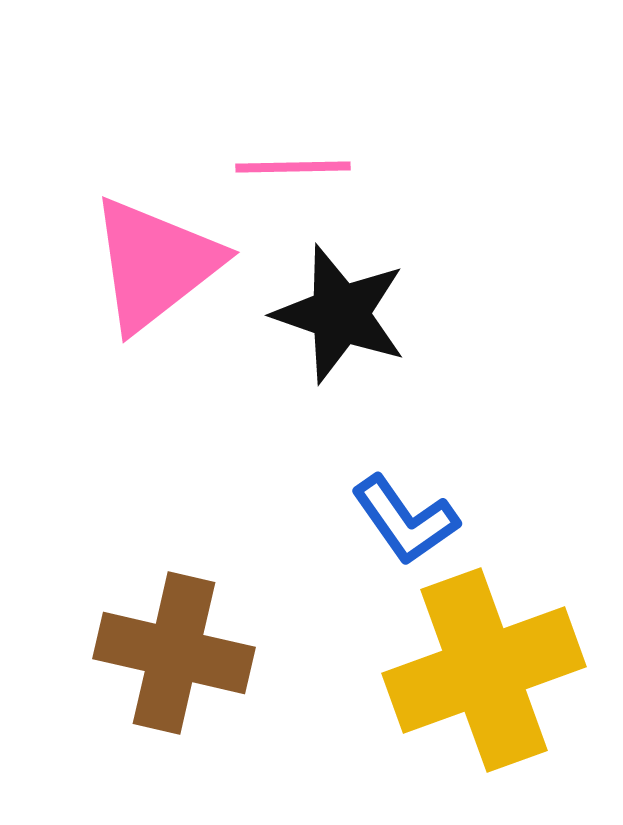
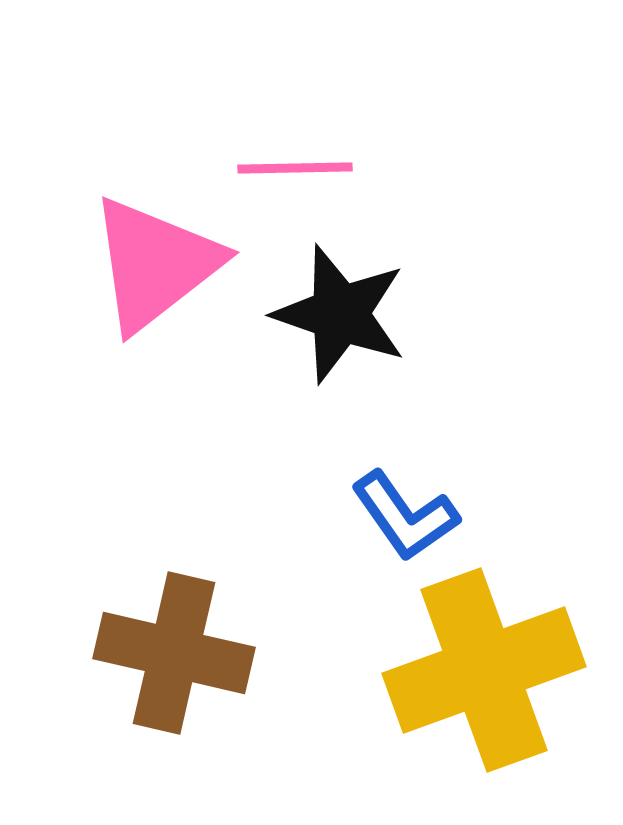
pink line: moved 2 px right, 1 px down
blue L-shape: moved 4 px up
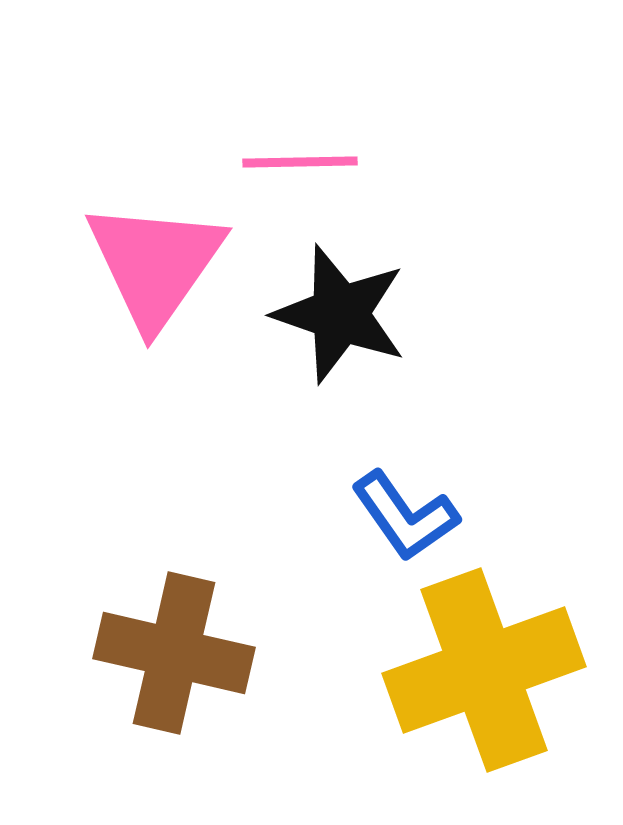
pink line: moved 5 px right, 6 px up
pink triangle: rotated 17 degrees counterclockwise
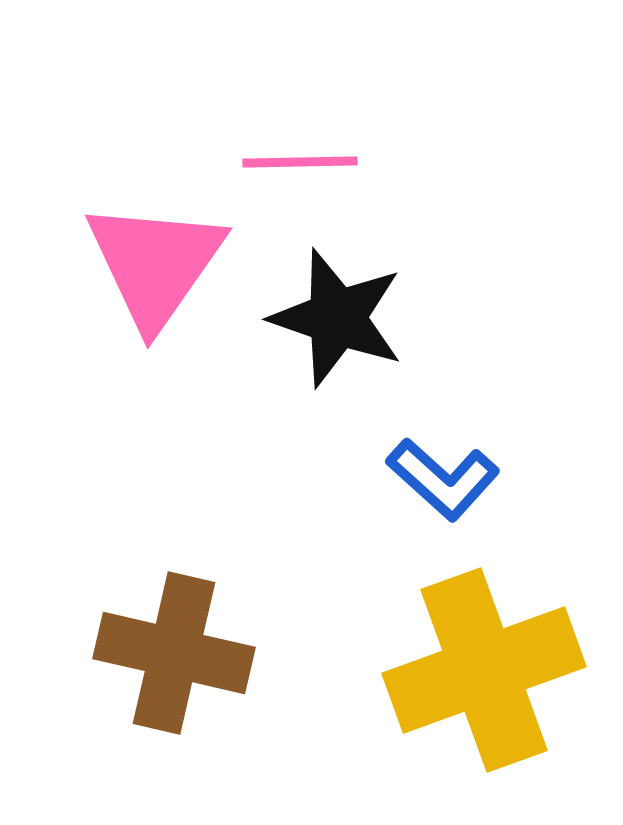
black star: moved 3 px left, 4 px down
blue L-shape: moved 38 px right, 37 px up; rotated 13 degrees counterclockwise
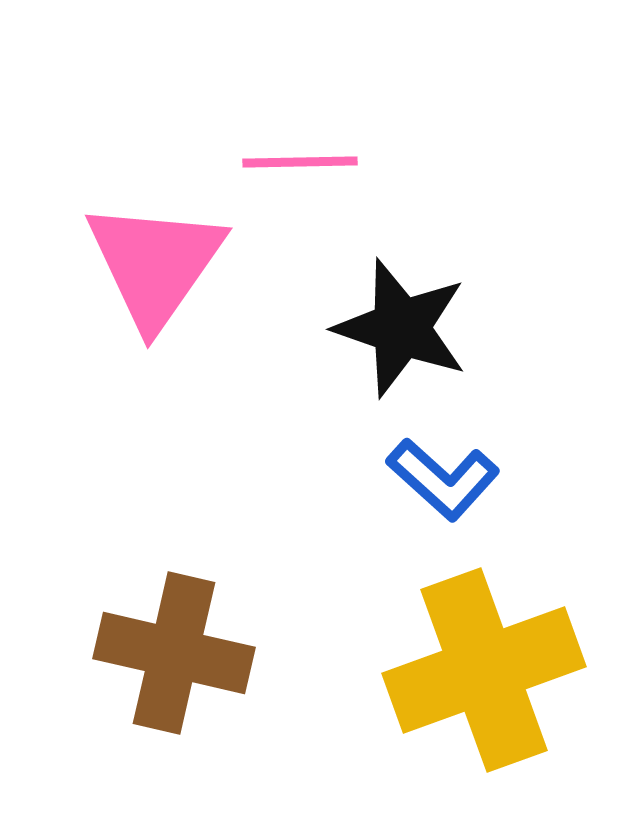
black star: moved 64 px right, 10 px down
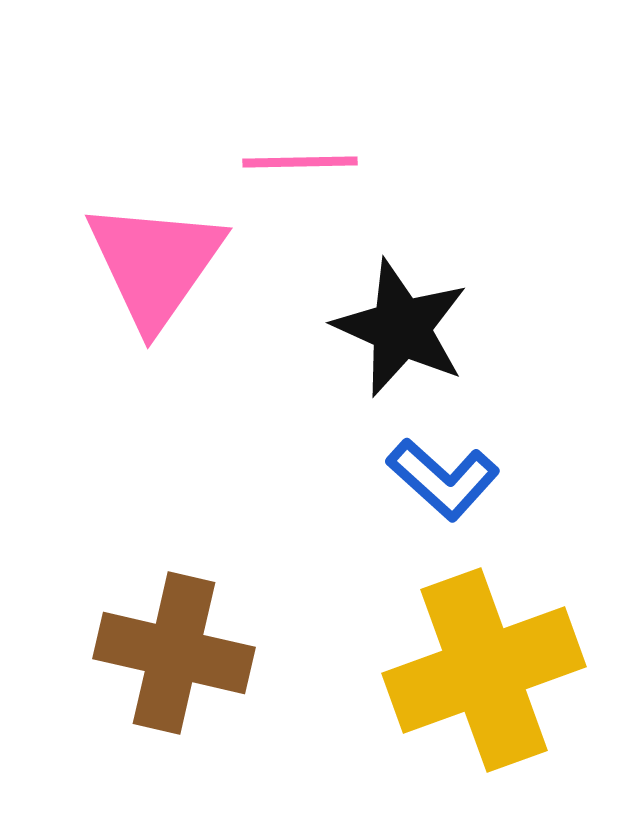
black star: rotated 5 degrees clockwise
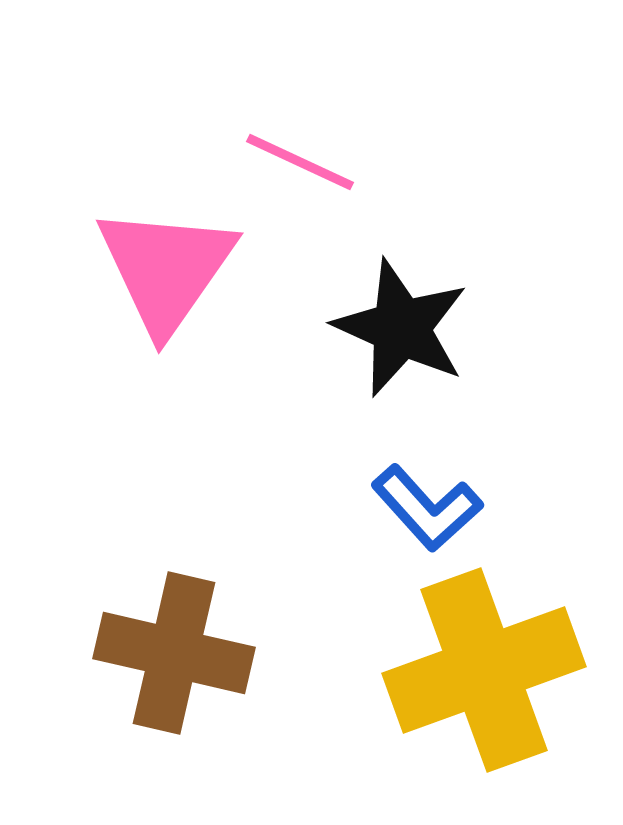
pink line: rotated 26 degrees clockwise
pink triangle: moved 11 px right, 5 px down
blue L-shape: moved 16 px left, 29 px down; rotated 6 degrees clockwise
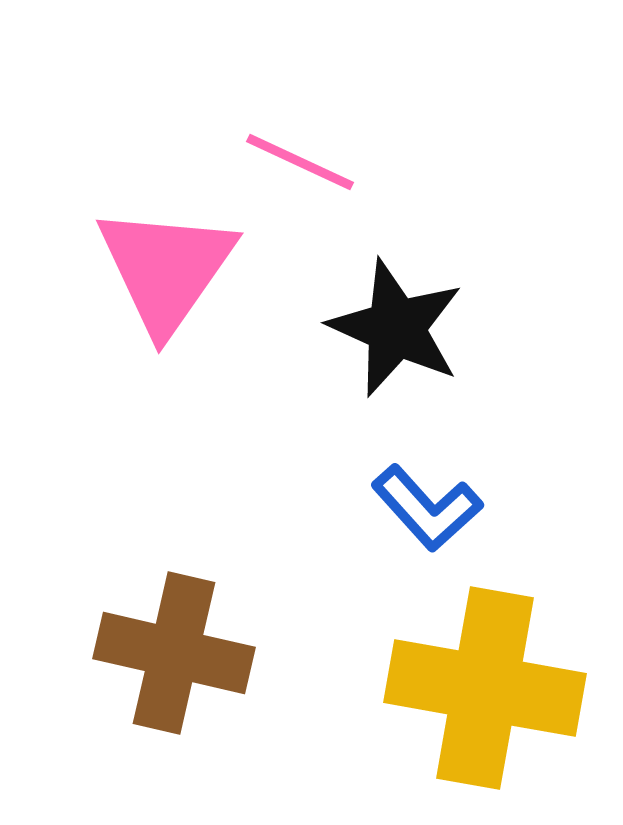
black star: moved 5 px left
yellow cross: moved 1 px right, 18 px down; rotated 30 degrees clockwise
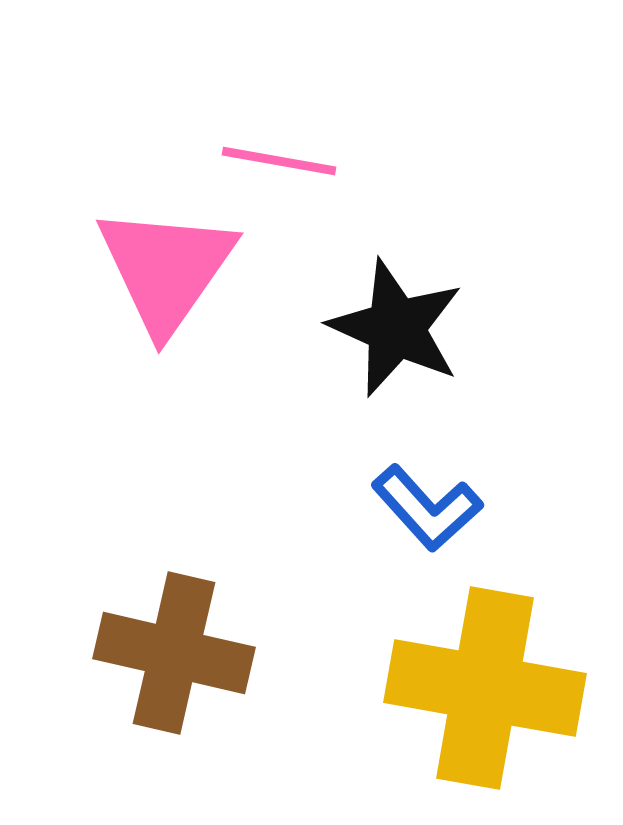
pink line: moved 21 px left, 1 px up; rotated 15 degrees counterclockwise
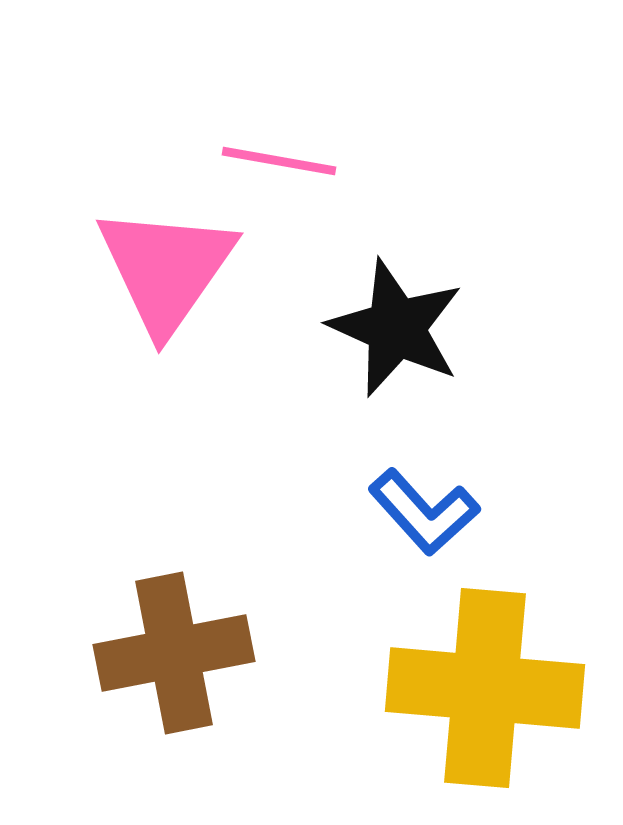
blue L-shape: moved 3 px left, 4 px down
brown cross: rotated 24 degrees counterclockwise
yellow cross: rotated 5 degrees counterclockwise
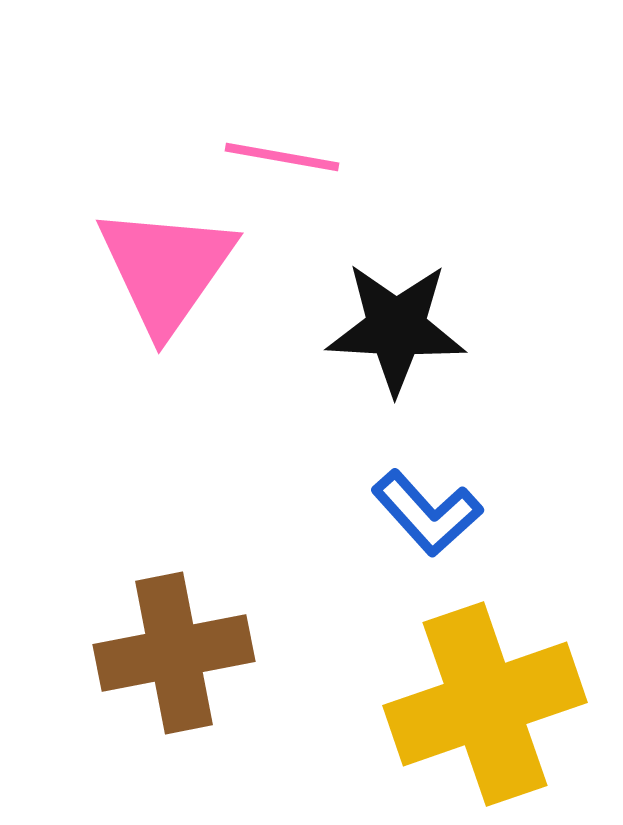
pink line: moved 3 px right, 4 px up
black star: rotated 21 degrees counterclockwise
blue L-shape: moved 3 px right, 1 px down
yellow cross: moved 16 px down; rotated 24 degrees counterclockwise
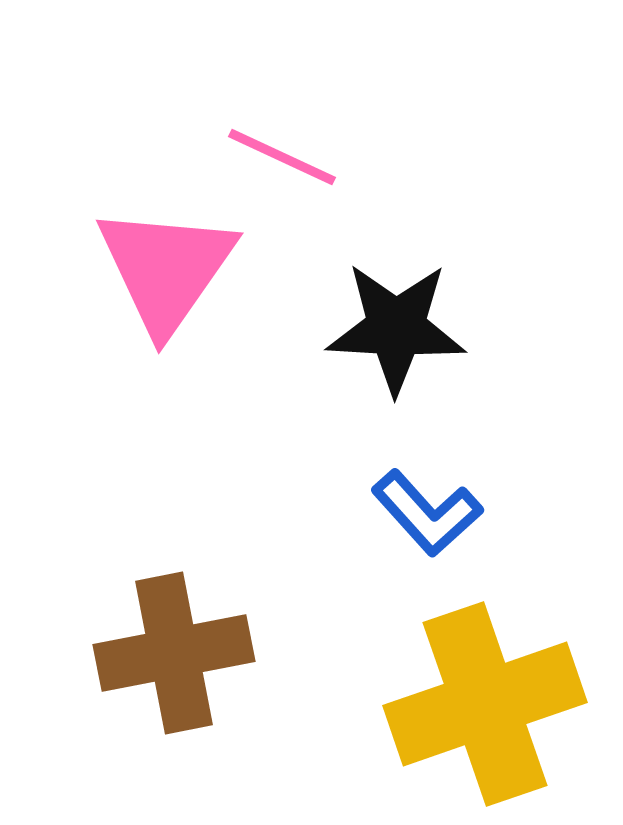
pink line: rotated 15 degrees clockwise
